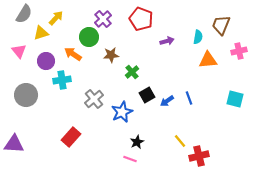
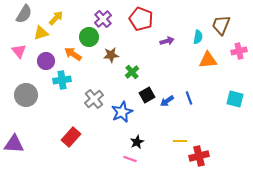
yellow line: rotated 48 degrees counterclockwise
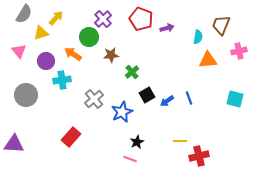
purple arrow: moved 13 px up
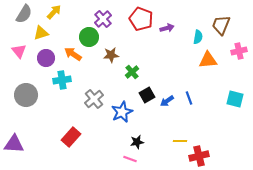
yellow arrow: moved 2 px left, 6 px up
purple circle: moved 3 px up
black star: rotated 16 degrees clockwise
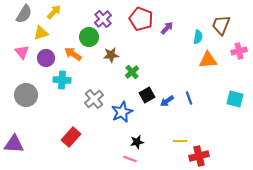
purple arrow: rotated 32 degrees counterclockwise
pink triangle: moved 3 px right, 1 px down
cyan cross: rotated 12 degrees clockwise
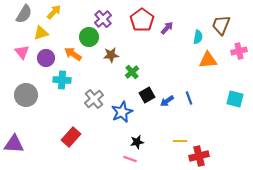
red pentagon: moved 1 px right, 1 px down; rotated 15 degrees clockwise
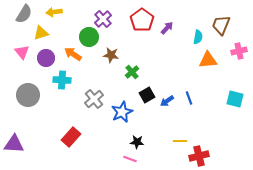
yellow arrow: rotated 140 degrees counterclockwise
brown star: rotated 14 degrees clockwise
gray circle: moved 2 px right
black star: rotated 16 degrees clockwise
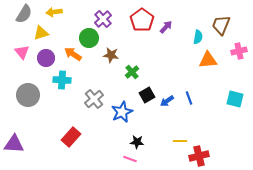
purple arrow: moved 1 px left, 1 px up
green circle: moved 1 px down
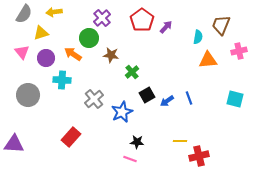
purple cross: moved 1 px left, 1 px up
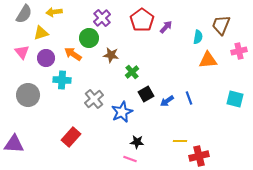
black square: moved 1 px left, 1 px up
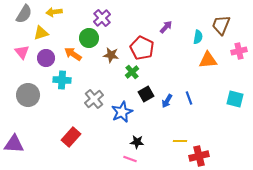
red pentagon: moved 28 px down; rotated 10 degrees counterclockwise
blue arrow: rotated 24 degrees counterclockwise
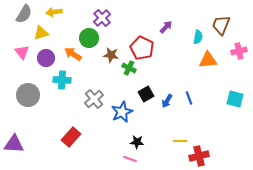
green cross: moved 3 px left, 4 px up; rotated 24 degrees counterclockwise
